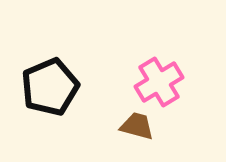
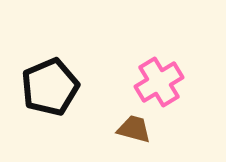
brown trapezoid: moved 3 px left, 3 px down
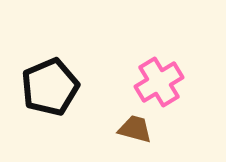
brown trapezoid: moved 1 px right
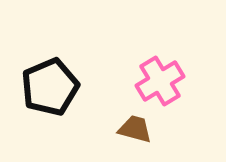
pink cross: moved 1 px right, 1 px up
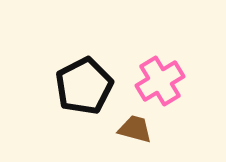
black pentagon: moved 34 px right, 1 px up; rotated 4 degrees counterclockwise
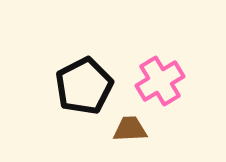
brown trapezoid: moved 5 px left; rotated 18 degrees counterclockwise
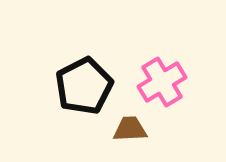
pink cross: moved 2 px right, 1 px down
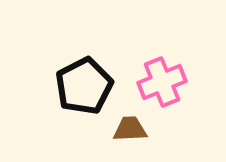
pink cross: rotated 9 degrees clockwise
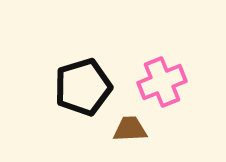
black pentagon: moved 1 px left, 1 px down; rotated 10 degrees clockwise
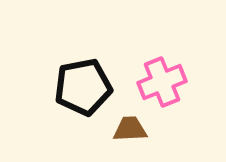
black pentagon: rotated 6 degrees clockwise
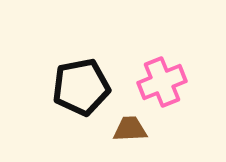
black pentagon: moved 2 px left
